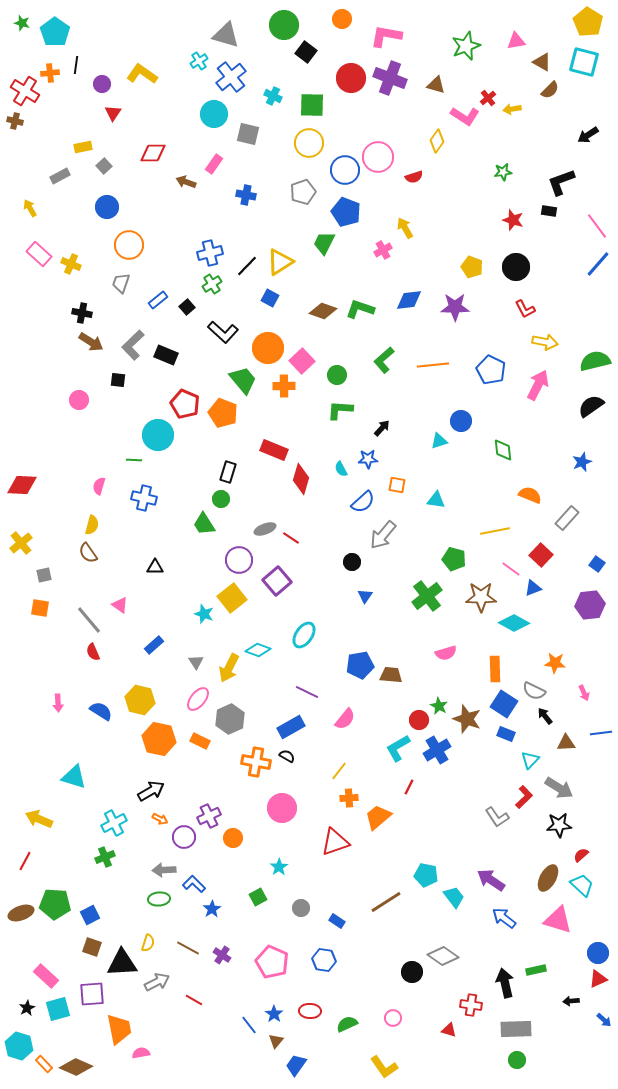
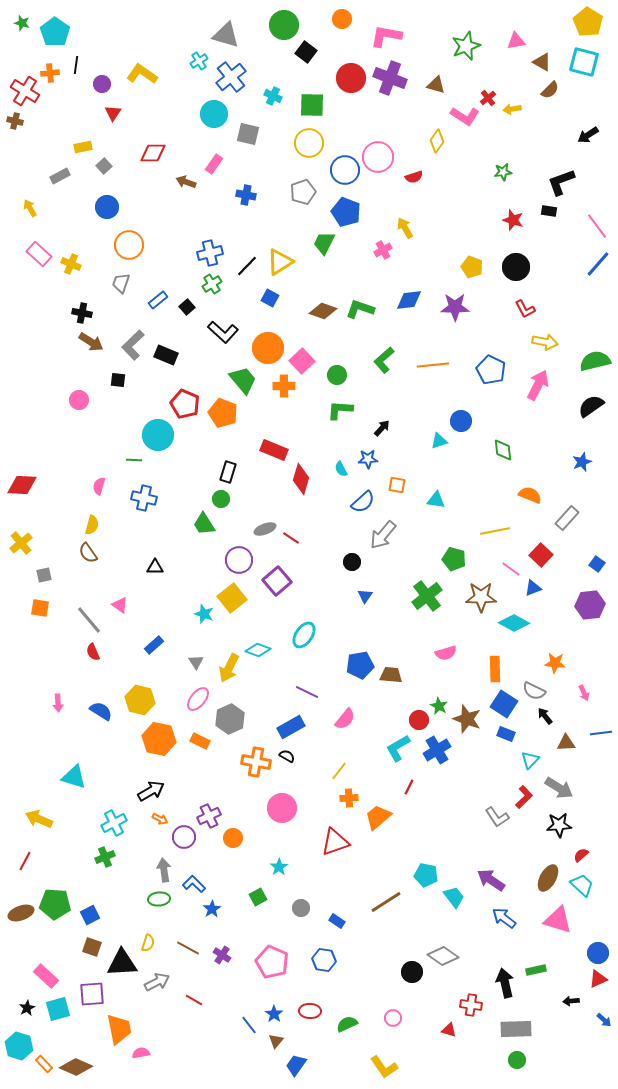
gray arrow at (164, 870): rotated 85 degrees clockwise
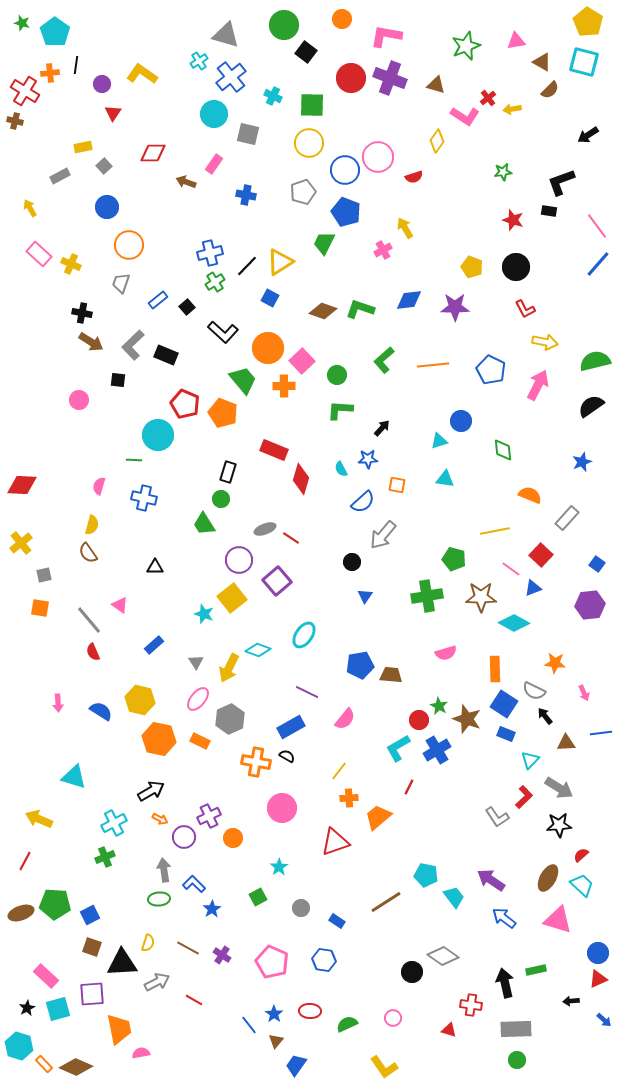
green cross at (212, 284): moved 3 px right, 2 px up
cyan triangle at (436, 500): moved 9 px right, 21 px up
green cross at (427, 596): rotated 28 degrees clockwise
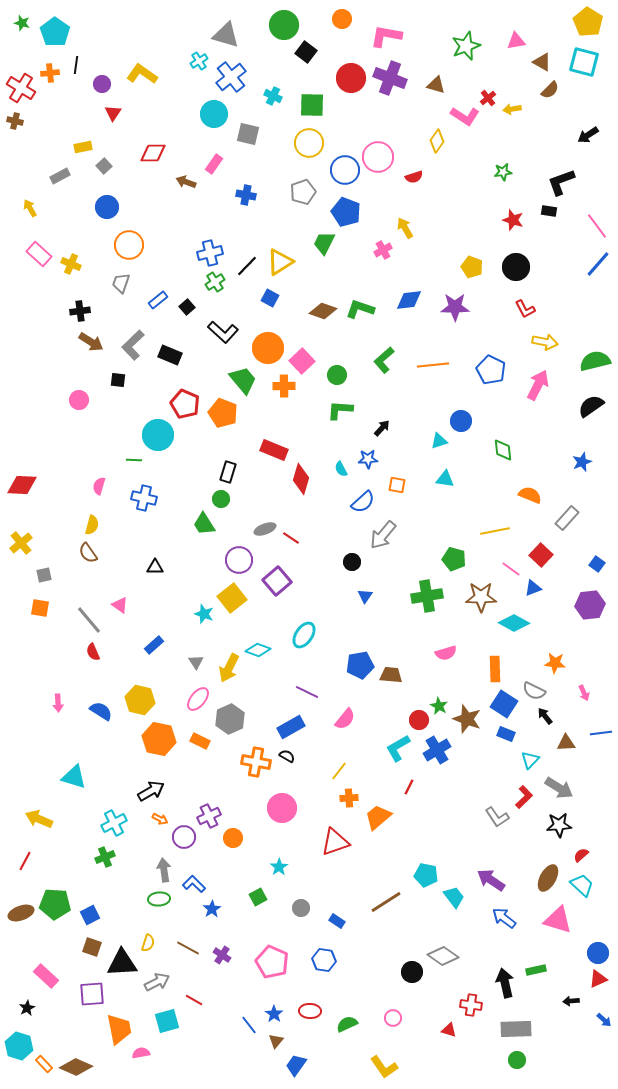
red cross at (25, 91): moved 4 px left, 3 px up
black cross at (82, 313): moved 2 px left, 2 px up; rotated 18 degrees counterclockwise
black rectangle at (166, 355): moved 4 px right
cyan square at (58, 1009): moved 109 px right, 12 px down
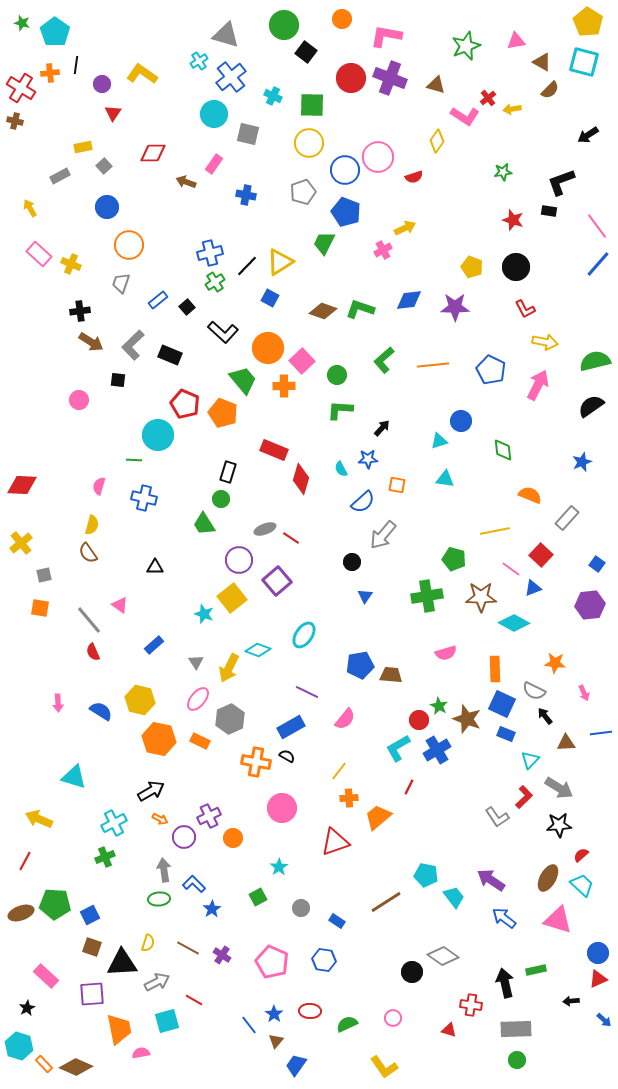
yellow arrow at (405, 228): rotated 95 degrees clockwise
blue square at (504, 704): moved 2 px left; rotated 8 degrees counterclockwise
